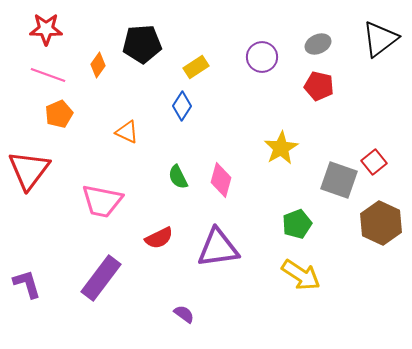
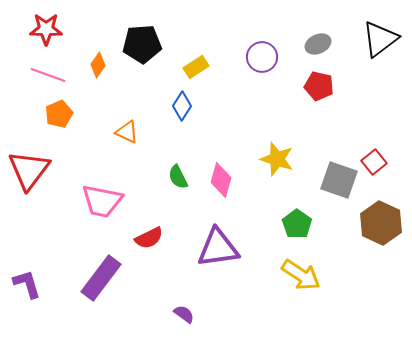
yellow star: moved 4 px left, 11 px down; rotated 24 degrees counterclockwise
green pentagon: rotated 16 degrees counterclockwise
red semicircle: moved 10 px left
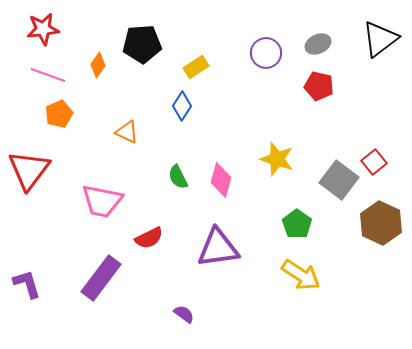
red star: moved 3 px left; rotated 8 degrees counterclockwise
purple circle: moved 4 px right, 4 px up
gray square: rotated 18 degrees clockwise
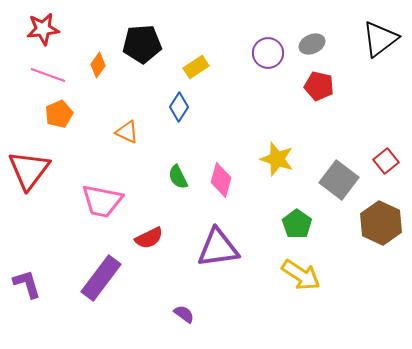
gray ellipse: moved 6 px left
purple circle: moved 2 px right
blue diamond: moved 3 px left, 1 px down
red square: moved 12 px right, 1 px up
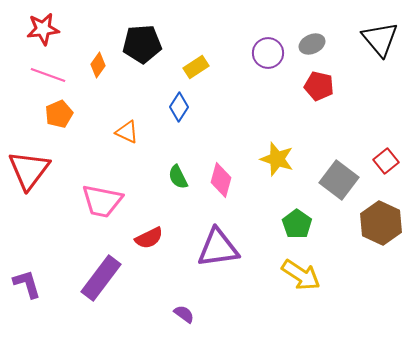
black triangle: rotated 33 degrees counterclockwise
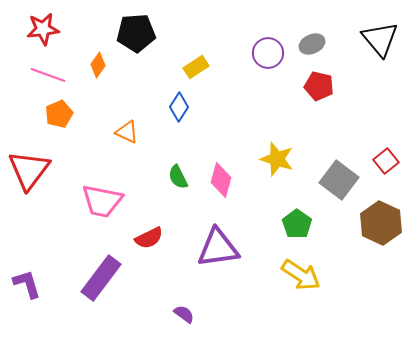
black pentagon: moved 6 px left, 11 px up
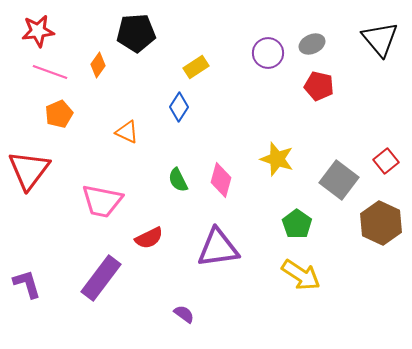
red star: moved 5 px left, 2 px down
pink line: moved 2 px right, 3 px up
green semicircle: moved 3 px down
